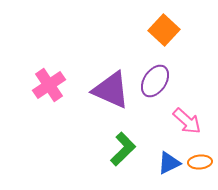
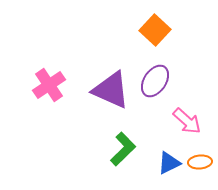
orange square: moved 9 px left
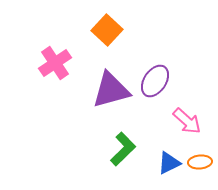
orange square: moved 48 px left
pink cross: moved 6 px right, 22 px up
purple triangle: rotated 39 degrees counterclockwise
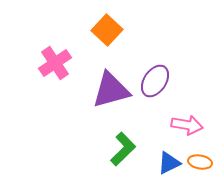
pink arrow: moved 4 px down; rotated 32 degrees counterclockwise
orange ellipse: rotated 15 degrees clockwise
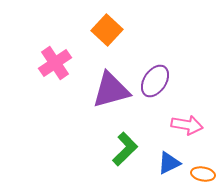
green L-shape: moved 2 px right
orange ellipse: moved 3 px right, 12 px down
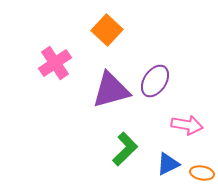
blue triangle: moved 1 px left, 1 px down
orange ellipse: moved 1 px left, 1 px up
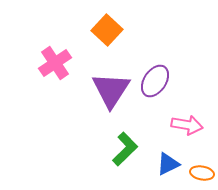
purple triangle: rotated 42 degrees counterclockwise
